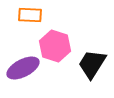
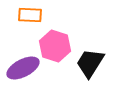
black trapezoid: moved 2 px left, 1 px up
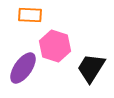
black trapezoid: moved 1 px right, 5 px down
purple ellipse: rotated 28 degrees counterclockwise
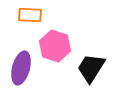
purple ellipse: moved 2 px left; rotated 20 degrees counterclockwise
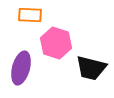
pink hexagon: moved 1 px right, 3 px up
black trapezoid: rotated 108 degrees counterclockwise
